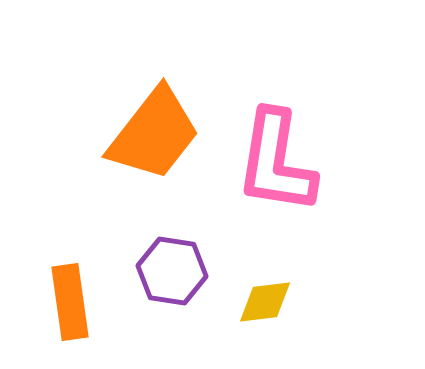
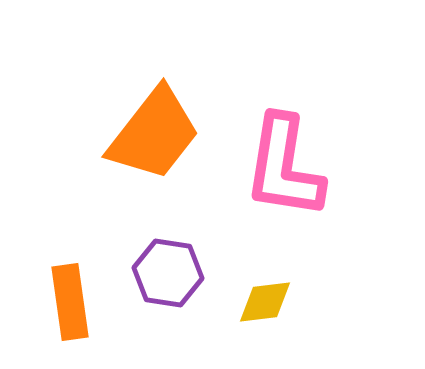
pink L-shape: moved 8 px right, 5 px down
purple hexagon: moved 4 px left, 2 px down
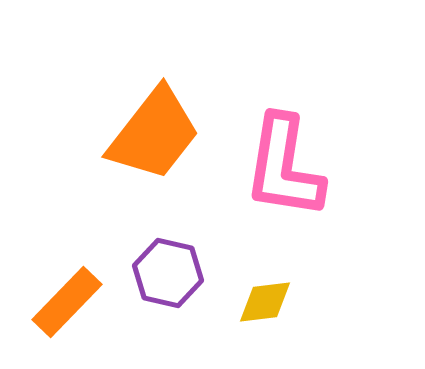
purple hexagon: rotated 4 degrees clockwise
orange rectangle: moved 3 px left; rotated 52 degrees clockwise
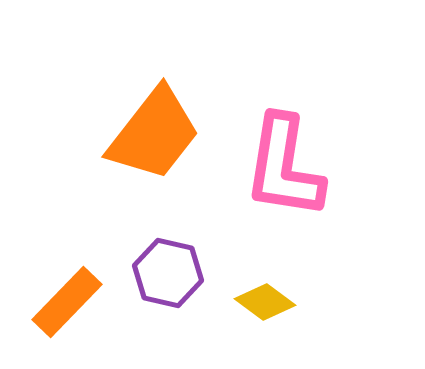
yellow diamond: rotated 44 degrees clockwise
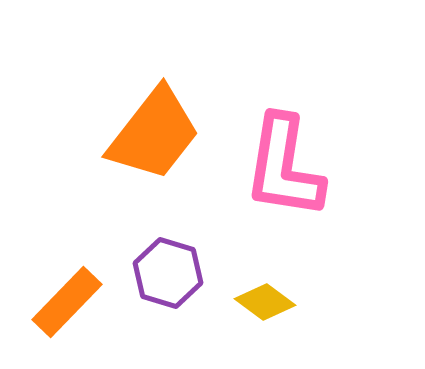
purple hexagon: rotated 4 degrees clockwise
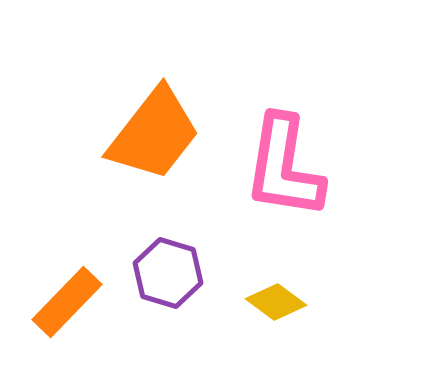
yellow diamond: moved 11 px right
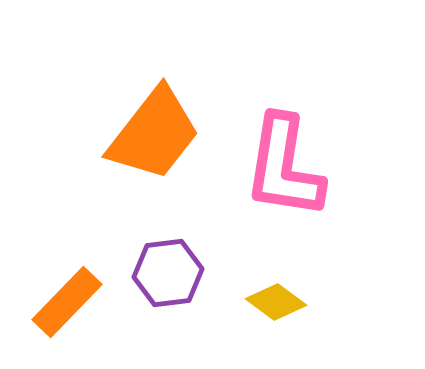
purple hexagon: rotated 24 degrees counterclockwise
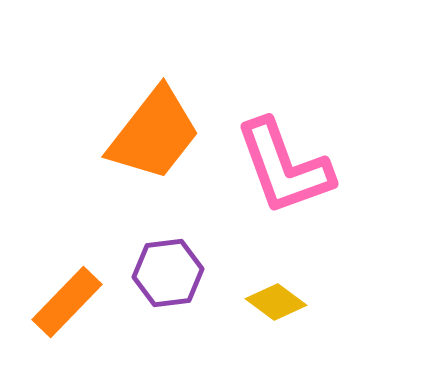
pink L-shape: rotated 29 degrees counterclockwise
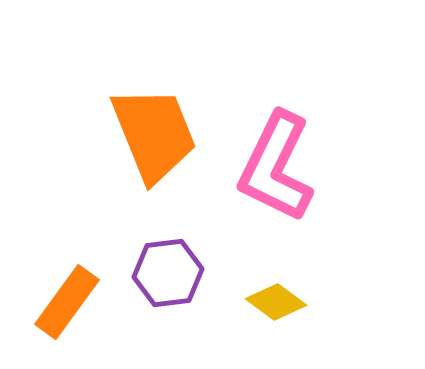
orange trapezoid: rotated 60 degrees counterclockwise
pink L-shape: moved 8 px left; rotated 46 degrees clockwise
orange rectangle: rotated 8 degrees counterclockwise
